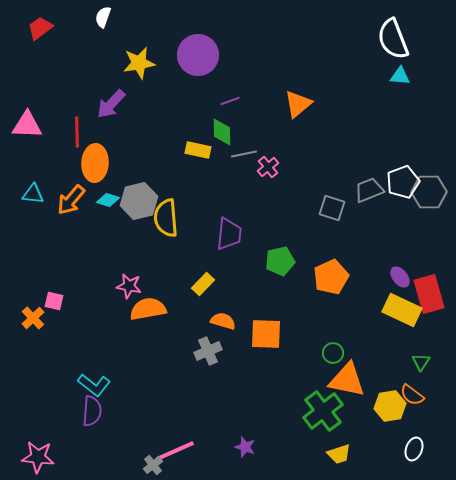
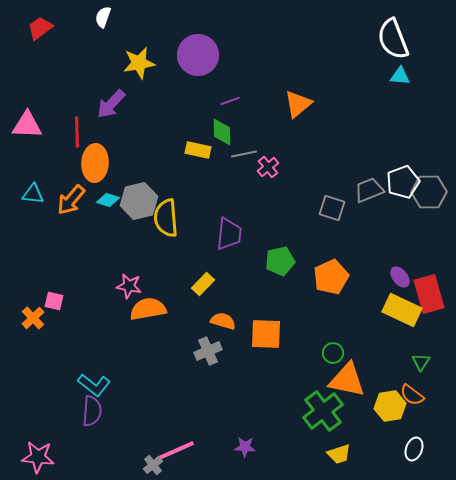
purple star at (245, 447): rotated 15 degrees counterclockwise
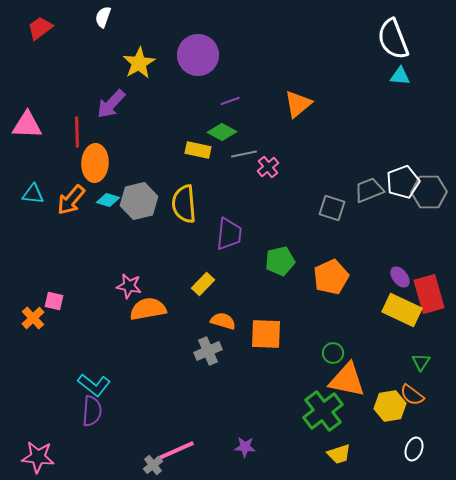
yellow star at (139, 63): rotated 20 degrees counterclockwise
green diamond at (222, 132): rotated 60 degrees counterclockwise
yellow semicircle at (166, 218): moved 18 px right, 14 px up
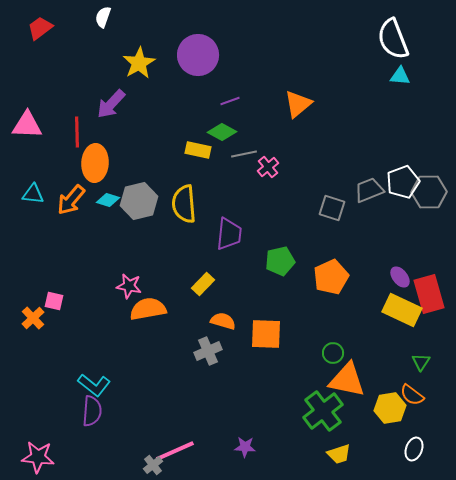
yellow hexagon at (390, 406): moved 2 px down
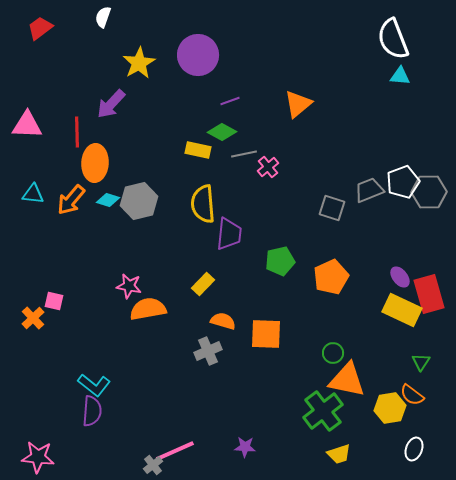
yellow semicircle at (184, 204): moved 19 px right
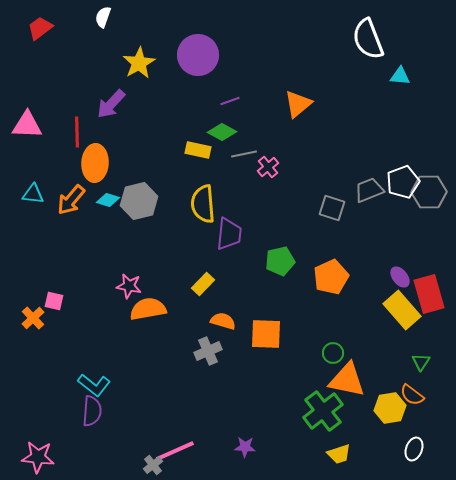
white semicircle at (393, 39): moved 25 px left
yellow rectangle at (402, 310): rotated 24 degrees clockwise
